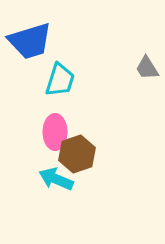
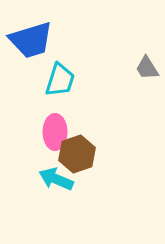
blue trapezoid: moved 1 px right, 1 px up
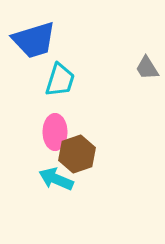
blue trapezoid: moved 3 px right
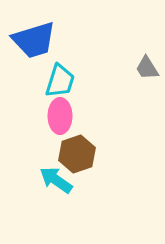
cyan trapezoid: moved 1 px down
pink ellipse: moved 5 px right, 16 px up
cyan arrow: moved 1 px down; rotated 12 degrees clockwise
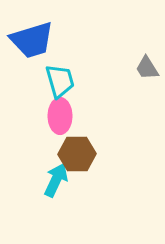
blue trapezoid: moved 2 px left
cyan trapezoid: rotated 33 degrees counterclockwise
brown hexagon: rotated 18 degrees clockwise
cyan arrow: rotated 80 degrees clockwise
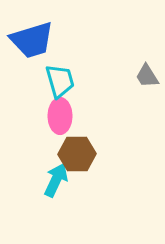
gray trapezoid: moved 8 px down
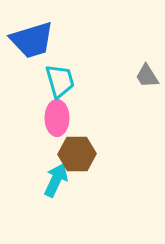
pink ellipse: moved 3 px left, 2 px down
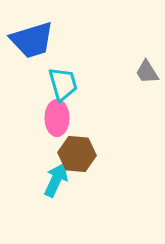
gray trapezoid: moved 4 px up
cyan trapezoid: moved 3 px right, 3 px down
brown hexagon: rotated 6 degrees clockwise
